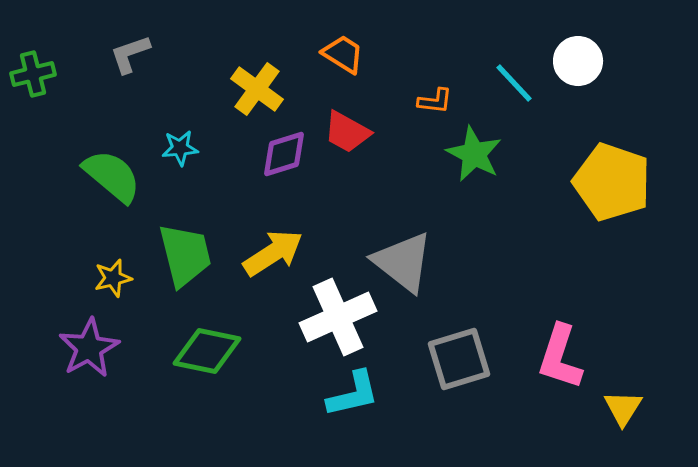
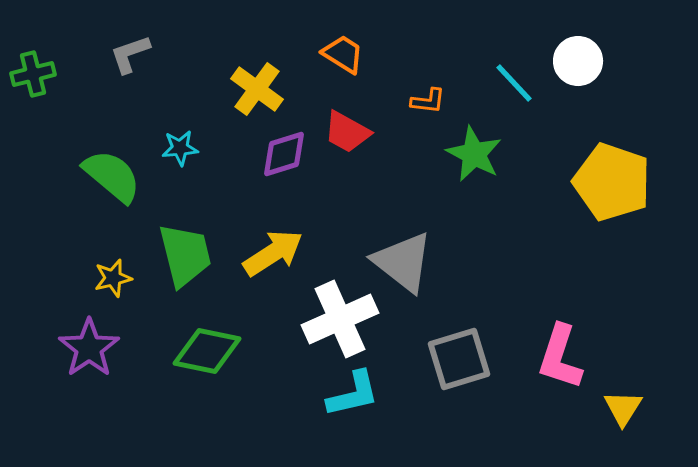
orange L-shape: moved 7 px left
white cross: moved 2 px right, 2 px down
purple star: rotated 6 degrees counterclockwise
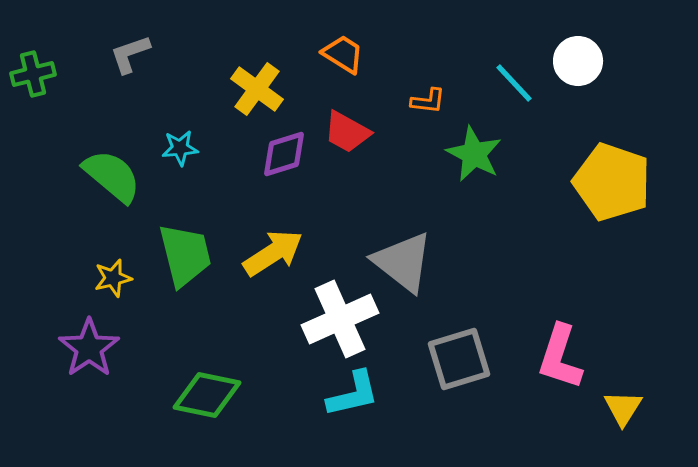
green diamond: moved 44 px down
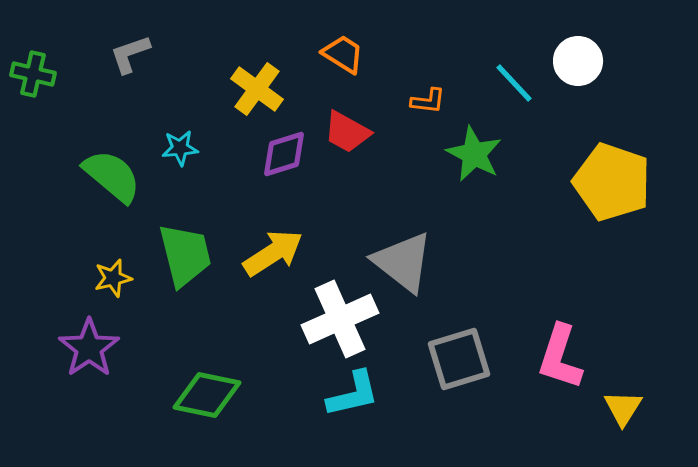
green cross: rotated 27 degrees clockwise
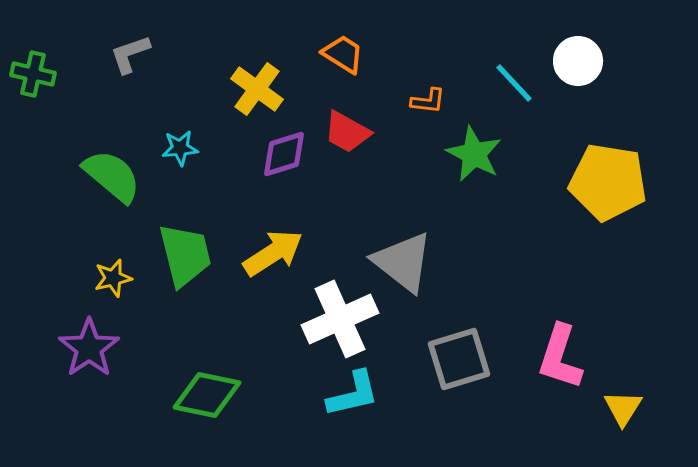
yellow pentagon: moved 4 px left; rotated 10 degrees counterclockwise
